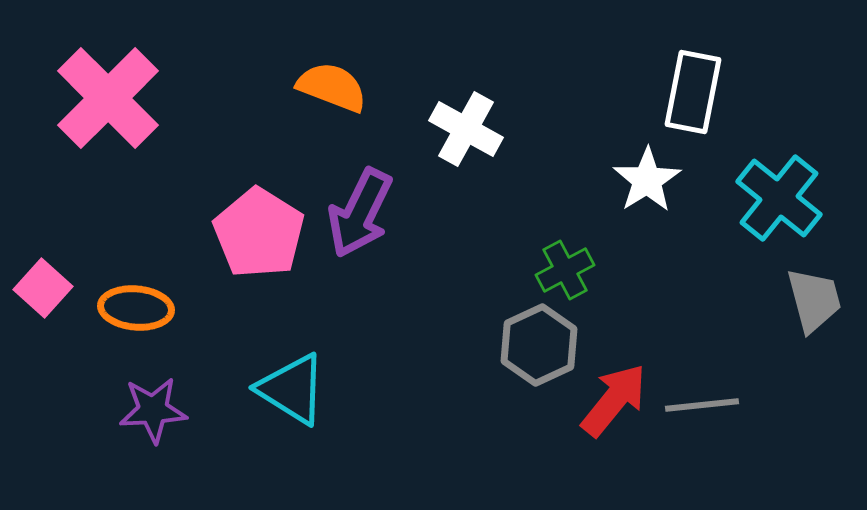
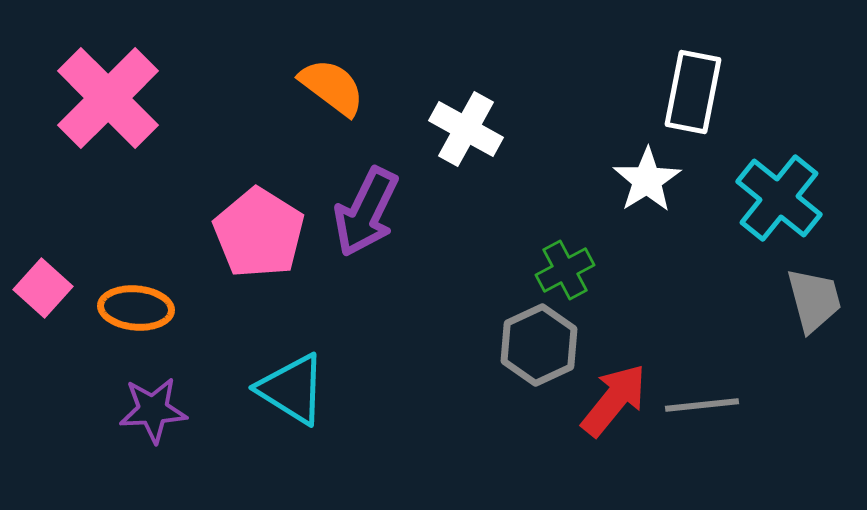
orange semicircle: rotated 16 degrees clockwise
purple arrow: moved 6 px right, 1 px up
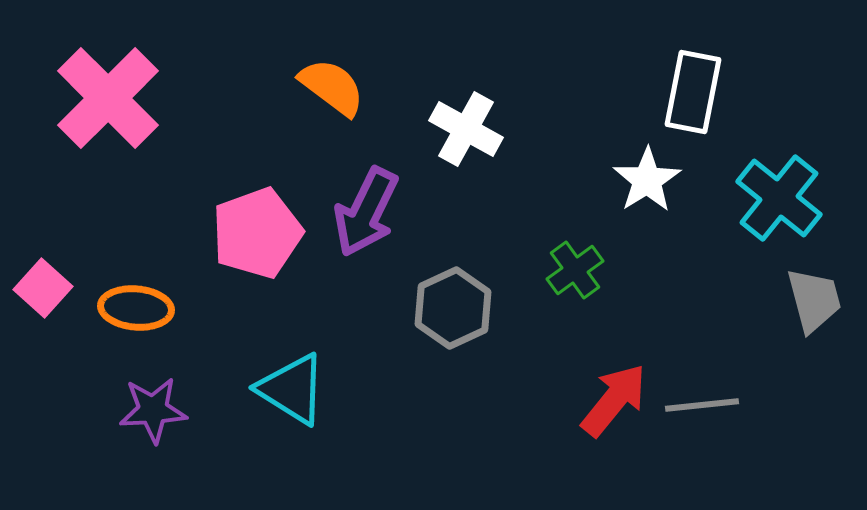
pink pentagon: moved 2 px left; rotated 20 degrees clockwise
green cross: moved 10 px right; rotated 8 degrees counterclockwise
gray hexagon: moved 86 px left, 37 px up
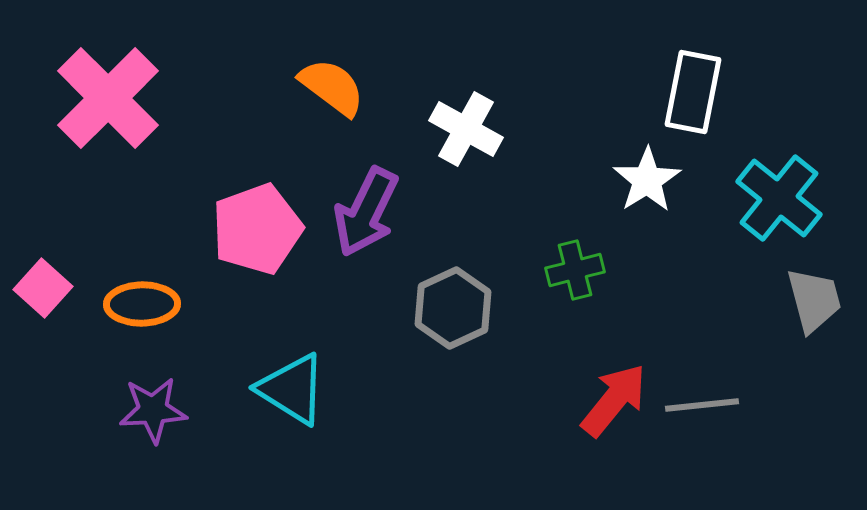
pink pentagon: moved 4 px up
green cross: rotated 22 degrees clockwise
orange ellipse: moved 6 px right, 4 px up; rotated 6 degrees counterclockwise
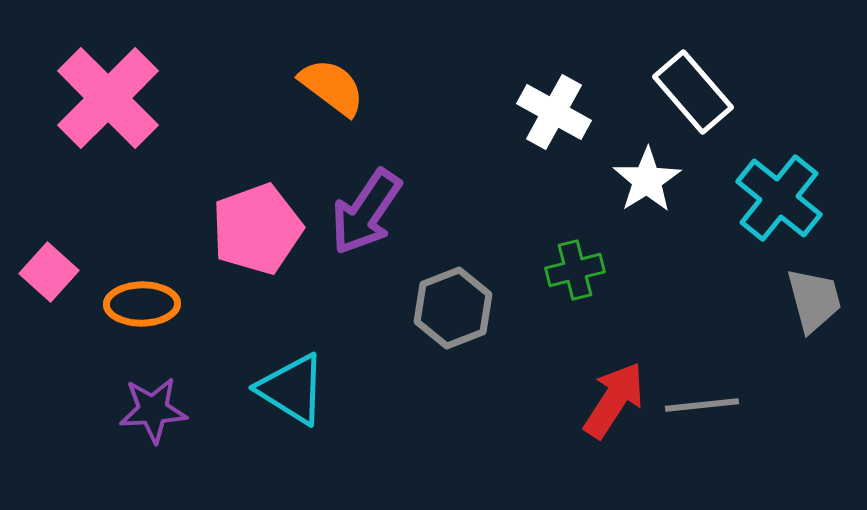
white rectangle: rotated 52 degrees counterclockwise
white cross: moved 88 px right, 17 px up
purple arrow: rotated 8 degrees clockwise
pink square: moved 6 px right, 16 px up
gray hexagon: rotated 4 degrees clockwise
red arrow: rotated 6 degrees counterclockwise
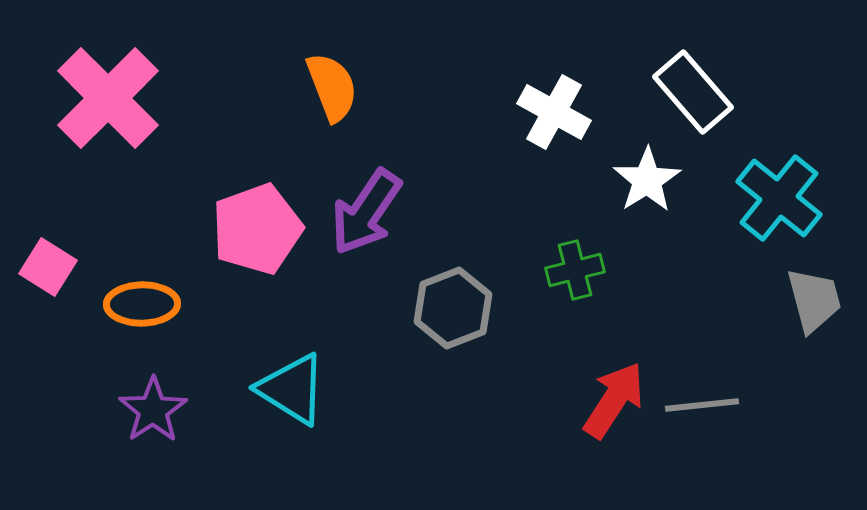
orange semicircle: rotated 32 degrees clockwise
pink square: moved 1 px left, 5 px up; rotated 10 degrees counterclockwise
purple star: rotated 30 degrees counterclockwise
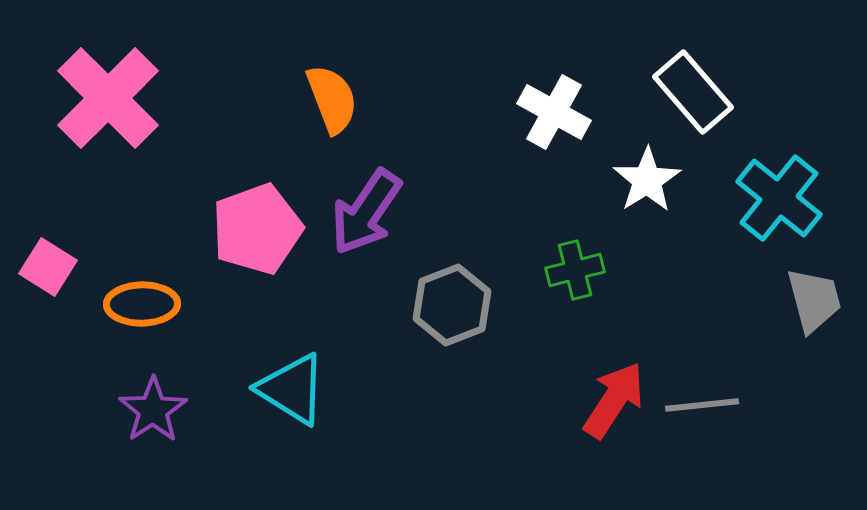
orange semicircle: moved 12 px down
gray hexagon: moved 1 px left, 3 px up
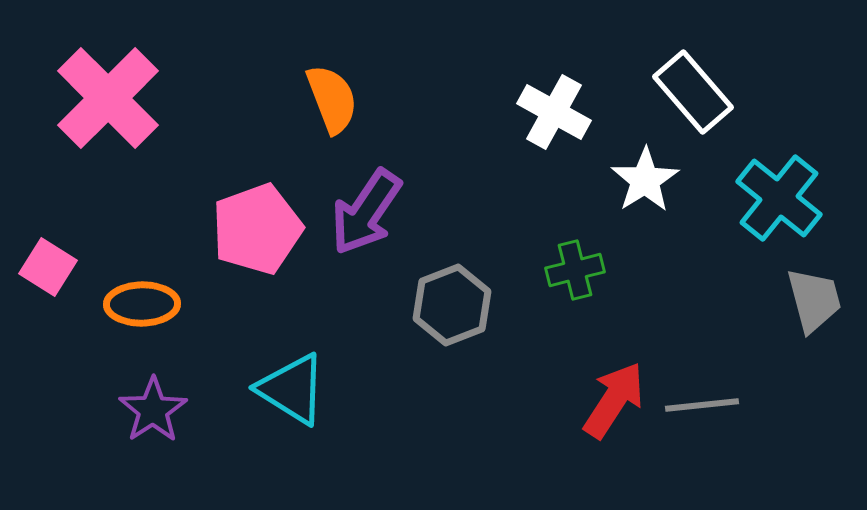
white star: moved 2 px left
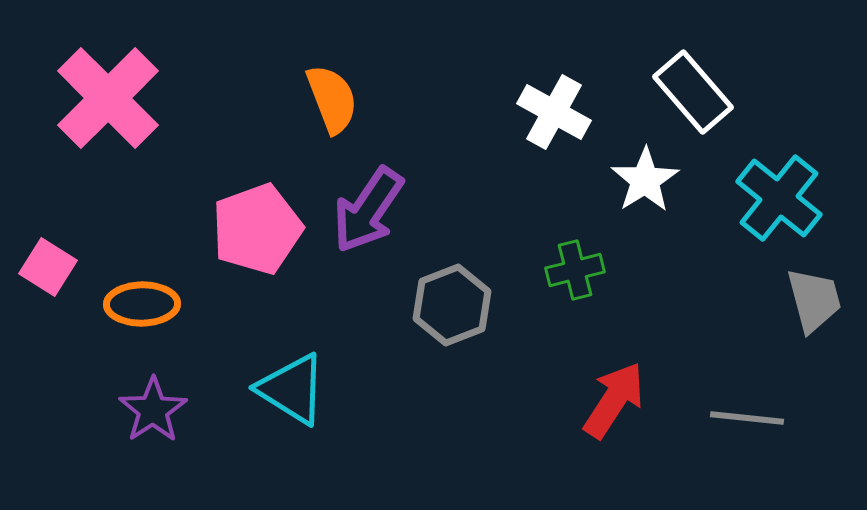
purple arrow: moved 2 px right, 2 px up
gray line: moved 45 px right, 13 px down; rotated 12 degrees clockwise
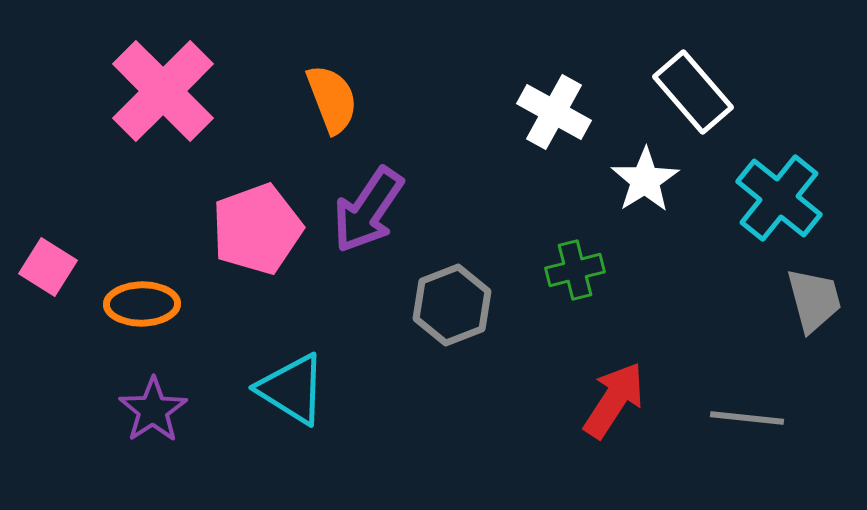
pink cross: moved 55 px right, 7 px up
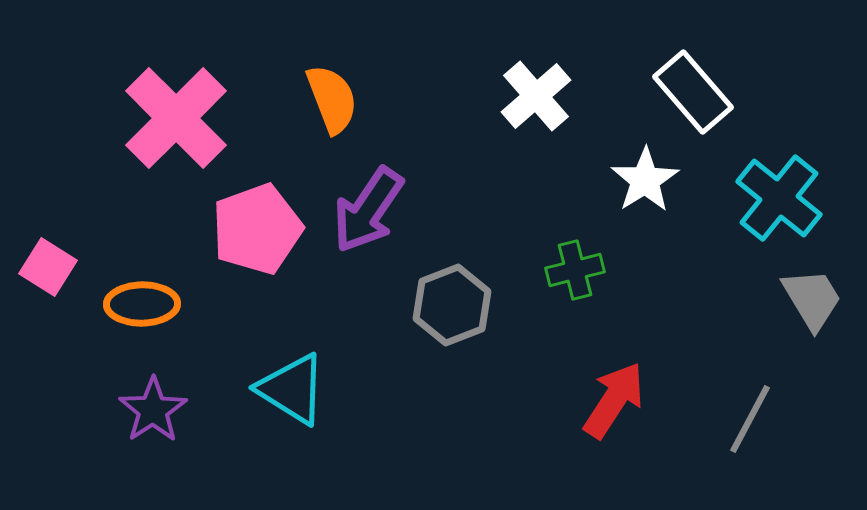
pink cross: moved 13 px right, 27 px down
white cross: moved 18 px left, 16 px up; rotated 20 degrees clockwise
gray trapezoid: moved 2 px left, 1 px up; rotated 16 degrees counterclockwise
gray line: moved 3 px right, 1 px down; rotated 68 degrees counterclockwise
